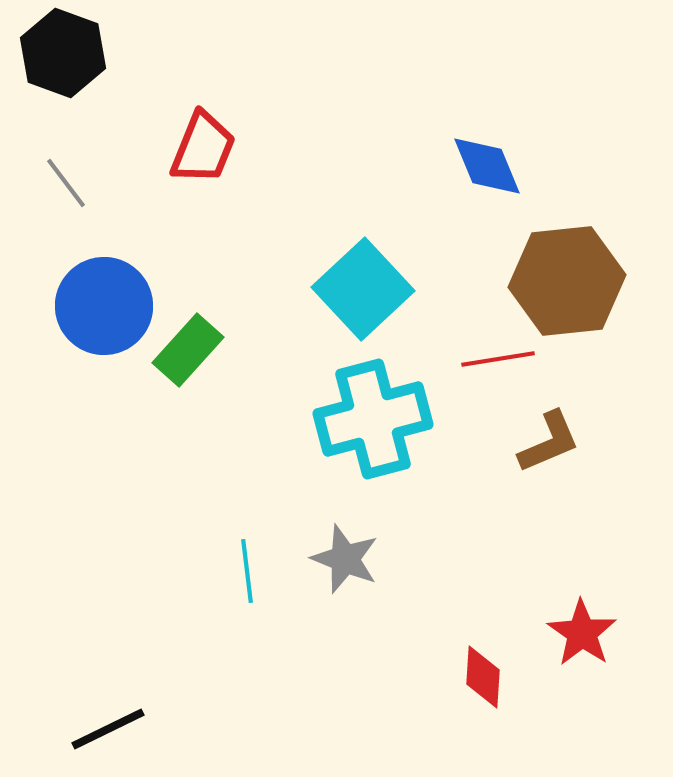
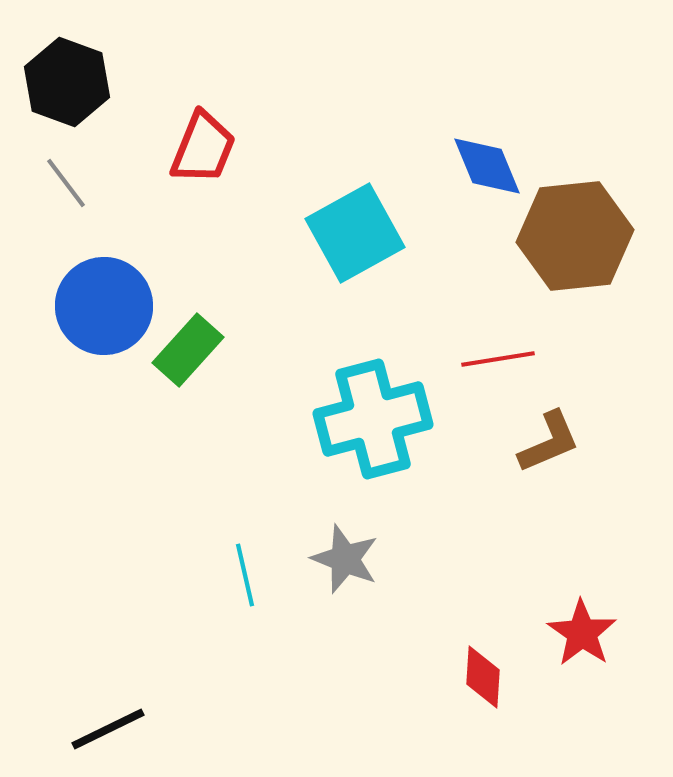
black hexagon: moved 4 px right, 29 px down
brown hexagon: moved 8 px right, 45 px up
cyan square: moved 8 px left, 56 px up; rotated 14 degrees clockwise
cyan line: moved 2 px left, 4 px down; rotated 6 degrees counterclockwise
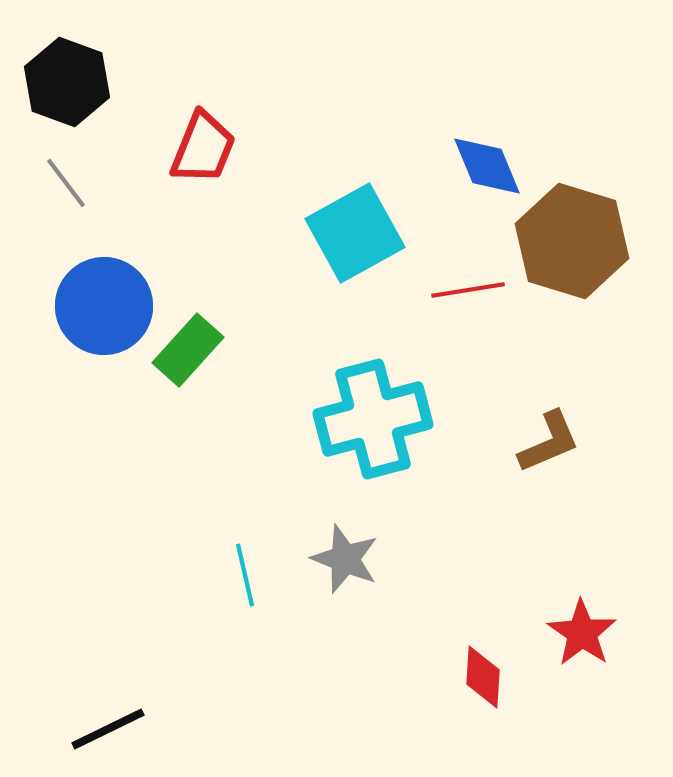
brown hexagon: moved 3 px left, 5 px down; rotated 23 degrees clockwise
red line: moved 30 px left, 69 px up
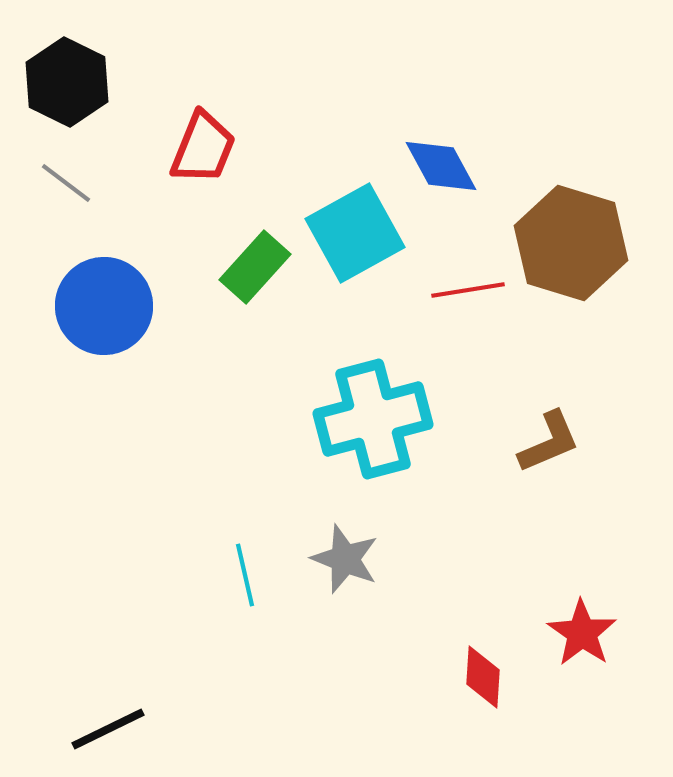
black hexagon: rotated 6 degrees clockwise
blue diamond: moved 46 px left; rotated 6 degrees counterclockwise
gray line: rotated 16 degrees counterclockwise
brown hexagon: moved 1 px left, 2 px down
green rectangle: moved 67 px right, 83 px up
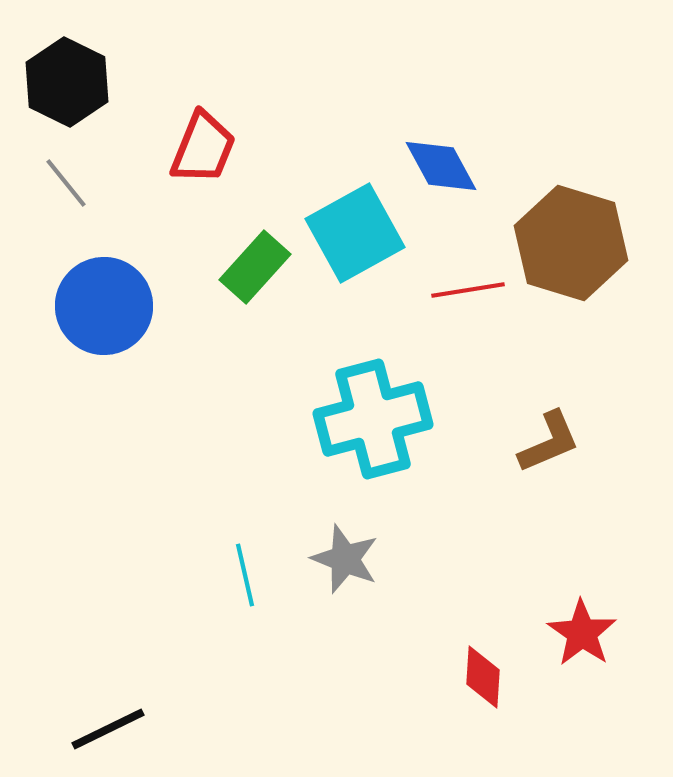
gray line: rotated 14 degrees clockwise
